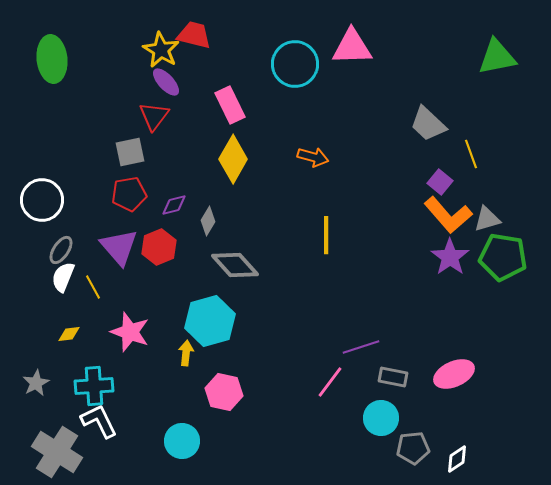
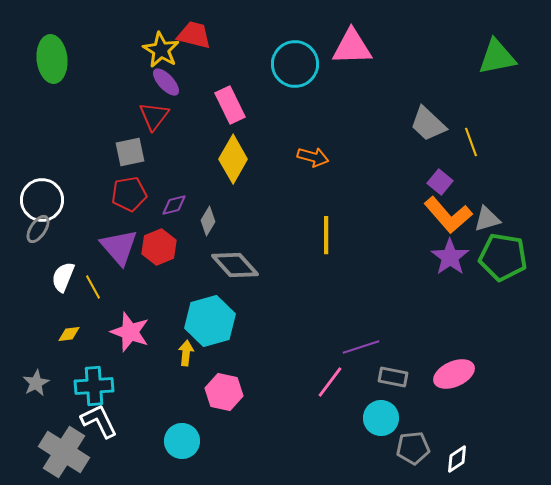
yellow line at (471, 154): moved 12 px up
gray ellipse at (61, 250): moved 23 px left, 21 px up
gray cross at (57, 452): moved 7 px right
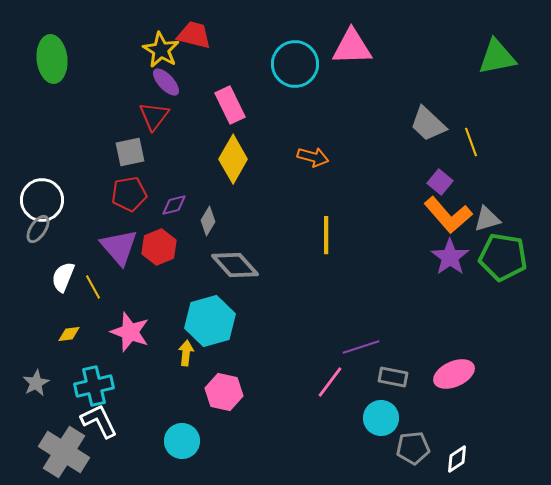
cyan cross at (94, 386): rotated 9 degrees counterclockwise
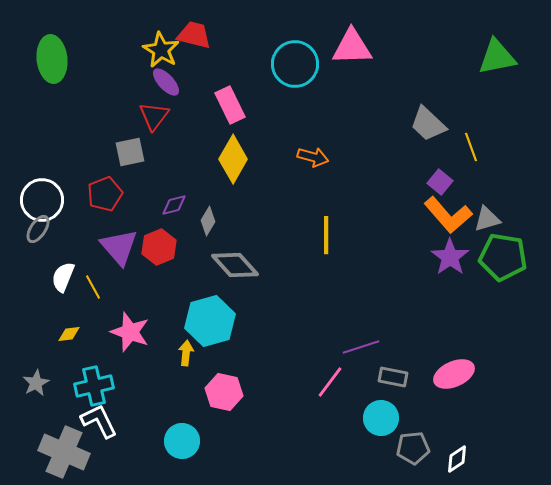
yellow line at (471, 142): moved 5 px down
red pentagon at (129, 194): moved 24 px left; rotated 12 degrees counterclockwise
gray cross at (64, 452): rotated 9 degrees counterclockwise
